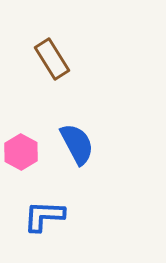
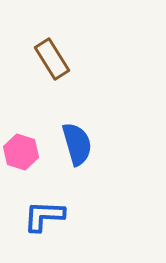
blue semicircle: rotated 12 degrees clockwise
pink hexagon: rotated 12 degrees counterclockwise
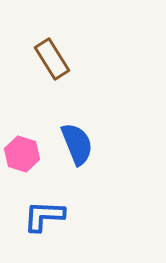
blue semicircle: rotated 6 degrees counterclockwise
pink hexagon: moved 1 px right, 2 px down
